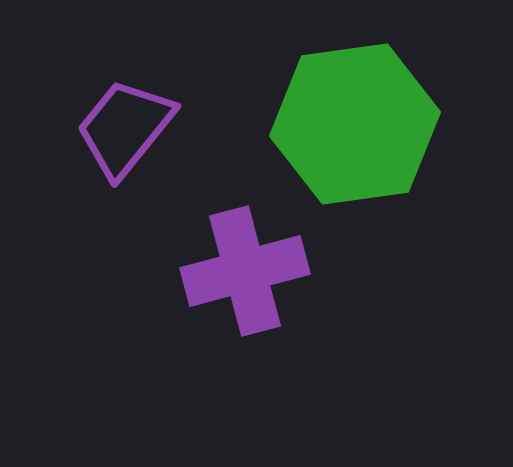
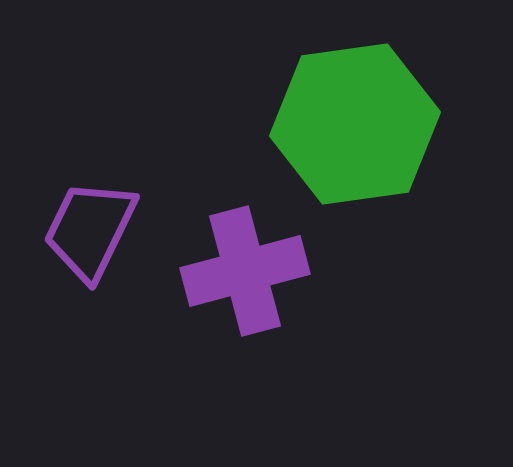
purple trapezoid: moved 35 px left, 102 px down; rotated 13 degrees counterclockwise
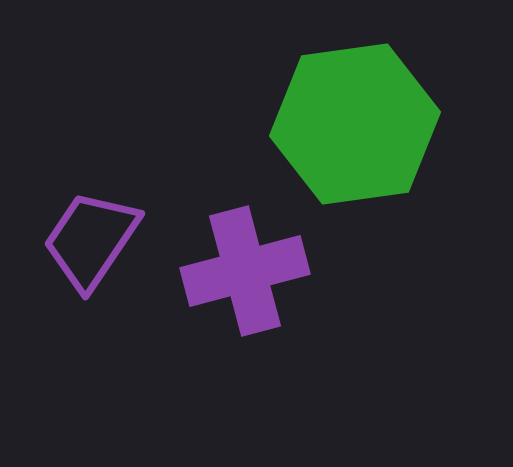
purple trapezoid: moved 1 px right, 10 px down; rotated 8 degrees clockwise
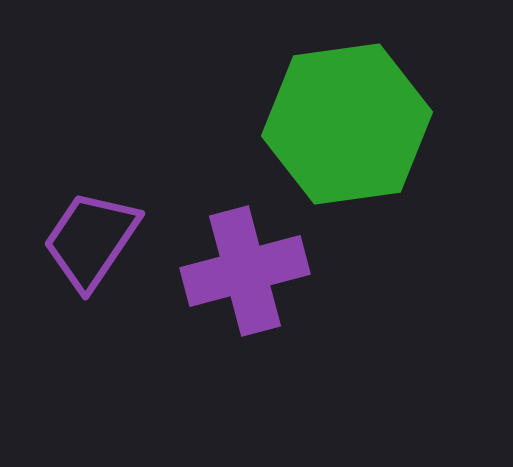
green hexagon: moved 8 px left
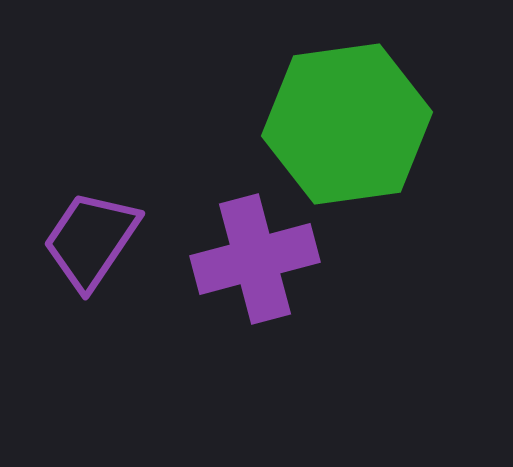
purple cross: moved 10 px right, 12 px up
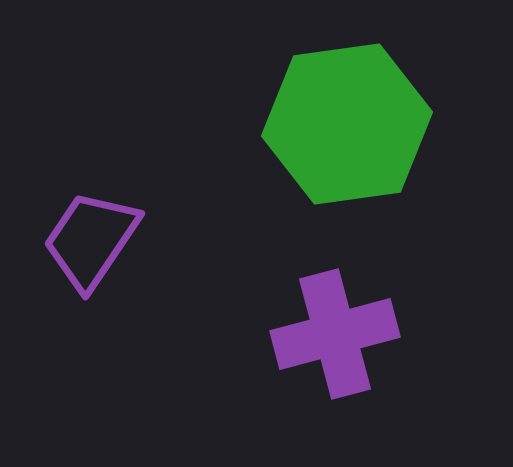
purple cross: moved 80 px right, 75 px down
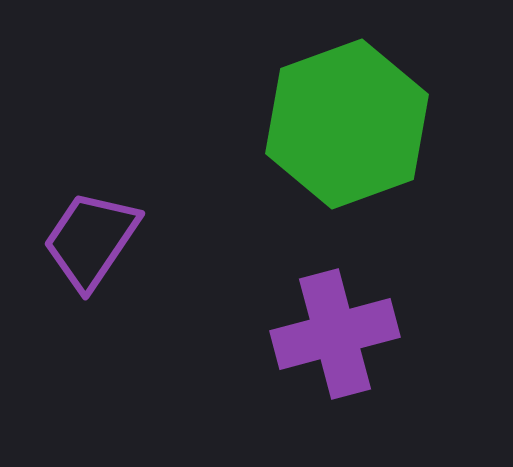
green hexagon: rotated 12 degrees counterclockwise
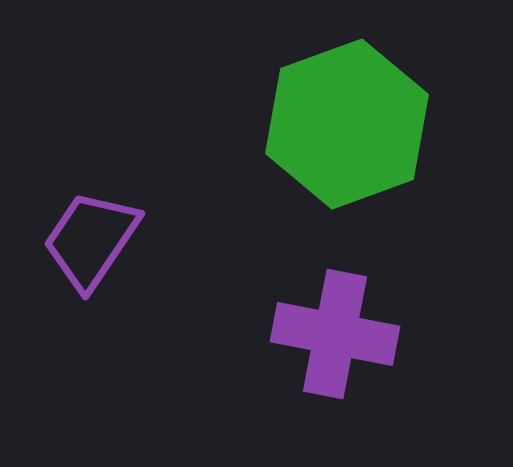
purple cross: rotated 26 degrees clockwise
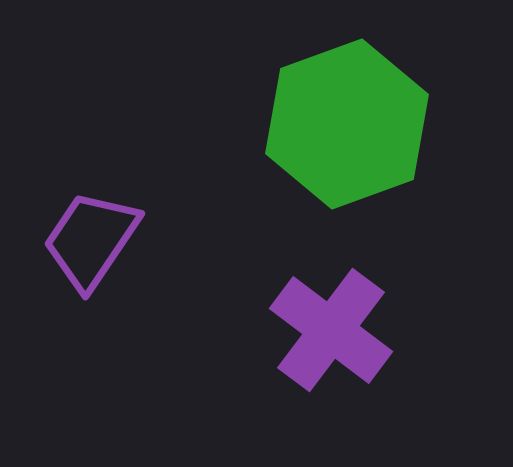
purple cross: moved 4 px left, 4 px up; rotated 26 degrees clockwise
